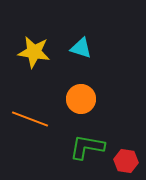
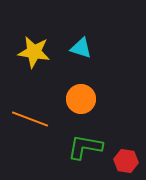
green L-shape: moved 2 px left
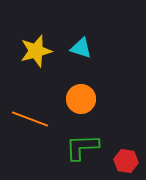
yellow star: moved 2 px right, 1 px up; rotated 24 degrees counterclockwise
green L-shape: moved 3 px left; rotated 12 degrees counterclockwise
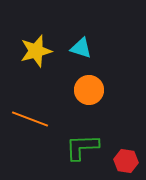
orange circle: moved 8 px right, 9 px up
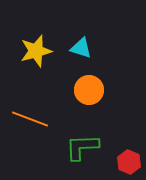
red hexagon: moved 3 px right, 1 px down; rotated 15 degrees clockwise
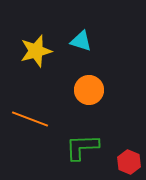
cyan triangle: moved 7 px up
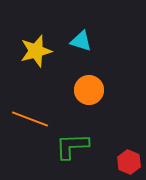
green L-shape: moved 10 px left, 1 px up
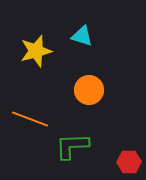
cyan triangle: moved 1 px right, 5 px up
red hexagon: rotated 25 degrees counterclockwise
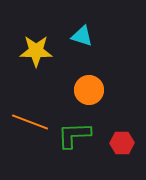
yellow star: rotated 16 degrees clockwise
orange line: moved 3 px down
green L-shape: moved 2 px right, 11 px up
red hexagon: moved 7 px left, 19 px up
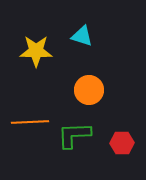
orange line: rotated 24 degrees counterclockwise
